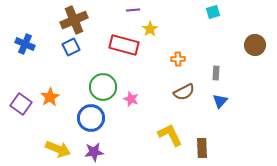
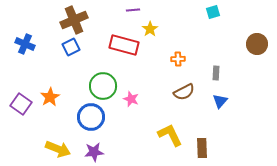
brown circle: moved 2 px right, 1 px up
green circle: moved 1 px up
blue circle: moved 1 px up
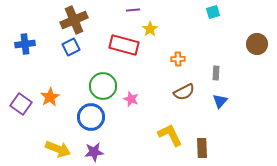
blue cross: rotated 30 degrees counterclockwise
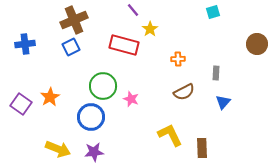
purple line: rotated 56 degrees clockwise
blue triangle: moved 3 px right, 1 px down
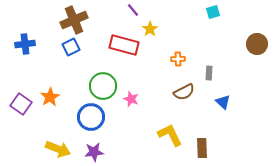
gray rectangle: moved 7 px left
blue triangle: rotated 28 degrees counterclockwise
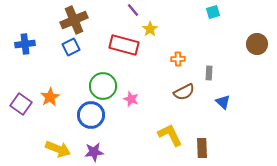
blue circle: moved 2 px up
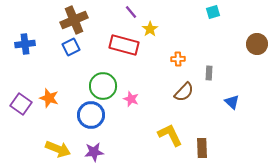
purple line: moved 2 px left, 2 px down
brown semicircle: rotated 20 degrees counterclockwise
orange star: moved 1 px left, 1 px down; rotated 24 degrees counterclockwise
blue triangle: moved 9 px right
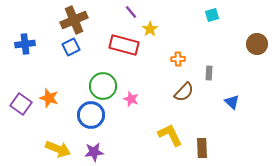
cyan square: moved 1 px left, 3 px down
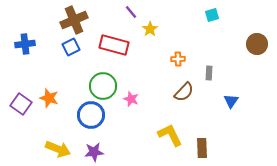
red rectangle: moved 10 px left
blue triangle: moved 1 px left, 1 px up; rotated 21 degrees clockwise
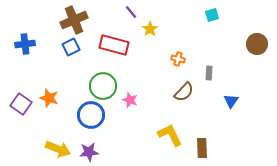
orange cross: rotated 16 degrees clockwise
pink star: moved 1 px left, 1 px down
purple star: moved 5 px left
